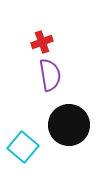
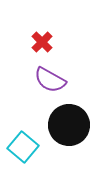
red cross: rotated 25 degrees counterclockwise
purple semicircle: moved 5 px down; rotated 128 degrees clockwise
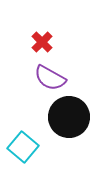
purple semicircle: moved 2 px up
black circle: moved 8 px up
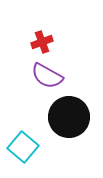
red cross: rotated 25 degrees clockwise
purple semicircle: moved 3 px left, 2 px up
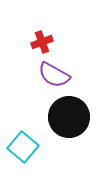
purple semicircle: moved 7 px right, 1 px up
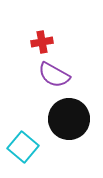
red cross: rotated 10 degrees clockwise
black circle: moved 2 px down
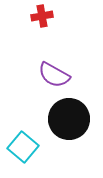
red cross: moved 26 px up
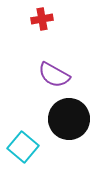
red cross: moved 3 px down
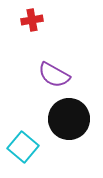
red cross: moved 10 px left, 1 px down
